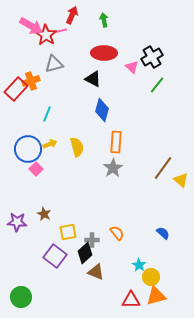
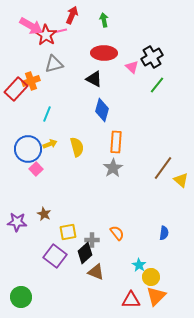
black triangle: moved 1 px right
blue semicircle: moved 1 px right; rotated 56 degrees clockwise
orange triangle: rotated 30 degrees counterclockwise
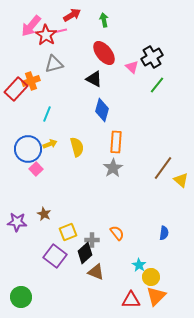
red arrow: rotated 36 degrees clockwise
pink arrow: rotated 100 degrees clockwise
red ellipse: rotated 50 degrees clockwise
yellow square: rotated 12 degrees counterclockwise
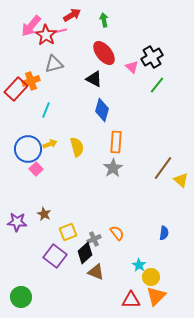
cyan line: moved 1 px left, 4 px up
gray cross: moved 2 px right, 1 px up; rotated 24 degrees counterclockwise
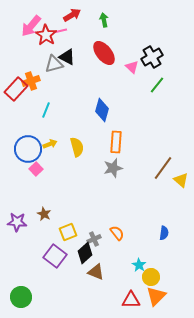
black triangle: moved 27 px left, 22 px up
gray star: rotated 18 degrees clockwise
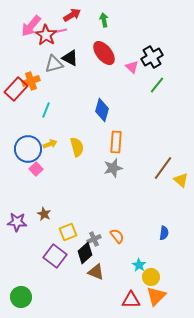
black triangle: moved 3 px right, 1 px down
orange semicircle: moved 3 px down
